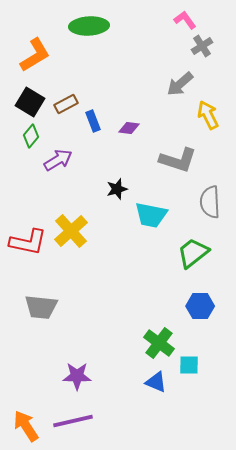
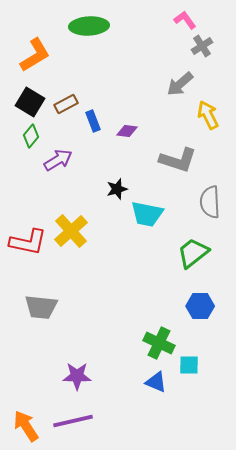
purple diamond: moved 2 px left, 3 px down
cyan trapezoid: moved 4 px left, 1 px up
green cross: rotated 12 degrees counterclockwise
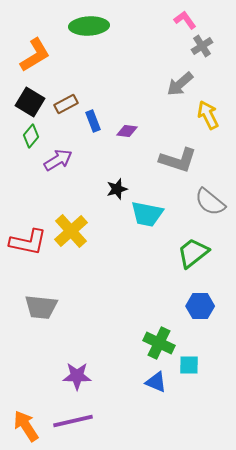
gray semicircle: rotated 48 degrees counterclockwise
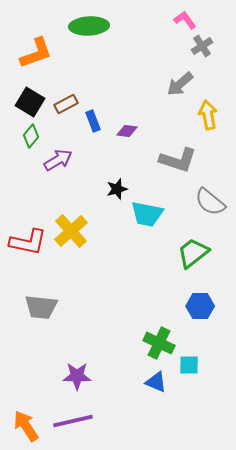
orange L-shape: moved 1 px right, 2 px up; rotated 12 degrees clockwise
yellow arrow: rotated 16 degrees clockwise
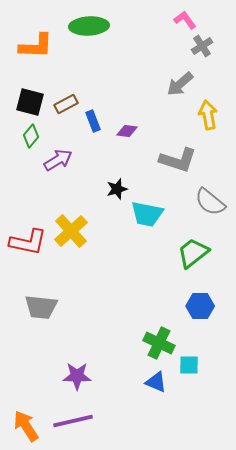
orange L-shape: moved 7 px up; rotated 21 degrees clockwise
black square: rotated 16 degrees counterclockwise
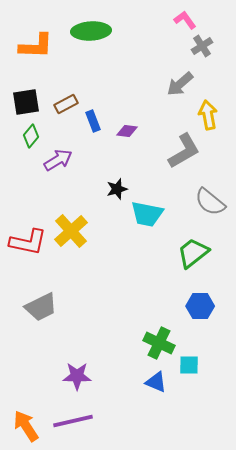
green ellipse: moved 2 px right, 5 px down
black square: moved 4 px left; rotated 24 degrees counterclockwise
gray L-shape: moved 6 px right, 9 px up; rotated 48 degrees counterclockwise
gray trapezoid: rotated 32 degrees counterclockwise
